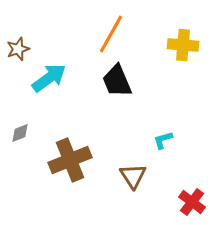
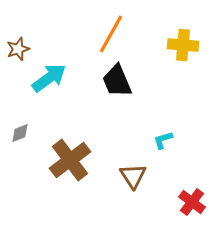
brown cross: rotated 15 degrees counterclockwise
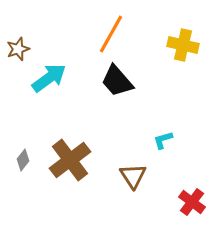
yellow cross: rotated 8 degrees clockwise
black trapezoid: rotated 18 degrees counterclockwise
gray diamond: moved 3 px right, 27 px down; rotated 30 degrees counterclockwise
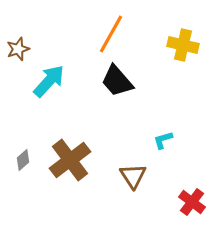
cyan arrow: moved 3 px down; rotated 12 degrees counterclockwise
gray diamond: rotated 10 degrees clockwise
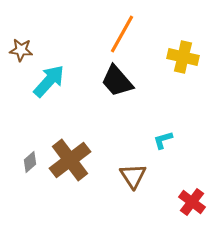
orange line: moved 11 px right
yellow cross: moved 12 px down
brown star: moved 3 px right, 1 px down; rotated 25 degrees clockwise
gray diamond: moved 7 px right, 2 px down
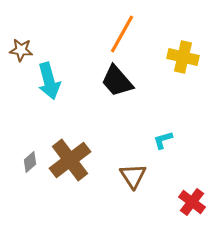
cyan arrow: rotated 123 degrees clockwise
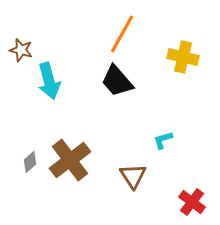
brown star: rotated 10 degrees clockwise
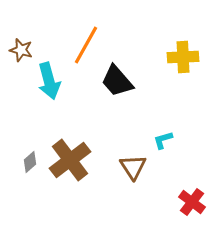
orange line: moved 36 px left, 11 px down
yellow cross: rotated 16 degrees counterclockwise
brown triangle: moved 9 px up
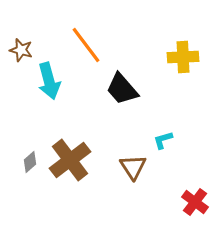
orange line: rotated 66 degrees counterclockwise
black trapezoid: moved 5 px right, 8 px down
red cross: moved 3 px right
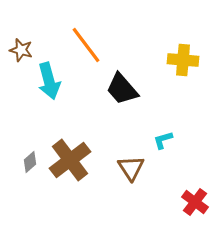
yellow cross: moved 3 px down; rotated 8 degrees clockwise
brown triangle: moved 2 px left, 1 px down
